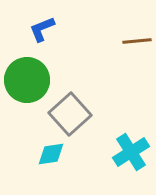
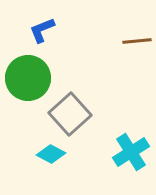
blue L-shape: moved 1 px down
green circle: moved 1 px right, 2 px up
cyan diamond: rotated 36 degrees clockwise
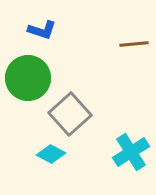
blue L-shape: rotated 140 degrees counterclockwise
brown line: moved 3 px left, 3 px down
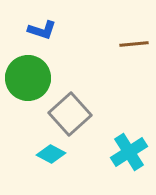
cyan cross: moved 2 px left
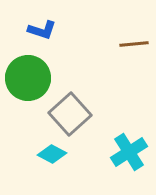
cyan diamond: moved 1 px right
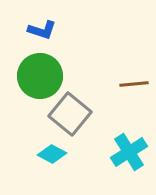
brown line: moved 40 px down
green circle: moved 12 px right, 2 px up
gray square: rotated 9 degrees counterclockwise
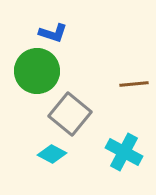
blue L-shape: moved 11 px right, 3 px down
green circle: moved 3 px left, 5 px up
cyan cross: moved 5 px left; rotated 30 degrees counterclockwise
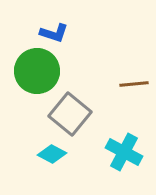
blue L-shape: moved 1 px right
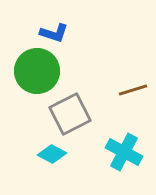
brown line: moved 1 px left, 6 px down; rotated 12 degrees counterclockwise
gray square: rotated 24 degrees clockwise
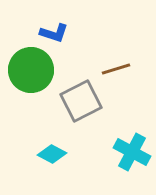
green circle: moved 6 px left, 1 px up
brown line: moved 17 px left, 21 px up
gray square: moved 11 px right, 13 px up
cyan cross: moved 8 px right
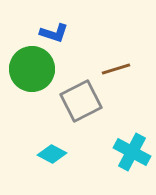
green circle: moved 1 px right, 1 px up
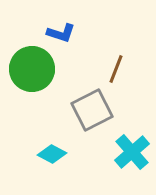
blue L-shape: moved 7 px right
brown line: rotated 52 degrees counterclockwise
gray square: moved 11 px right, 9 px down
cyan cross: rotated 21 degrees clockwise
